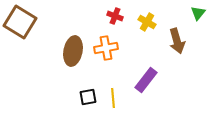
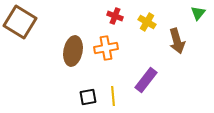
yellow line: moved 2 px up
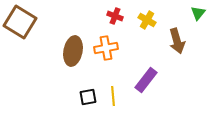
yellow cross: moved 2 px up
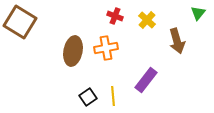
yellow cross: rotated 12 degrees clockwise
black square: rotated 24 degrees counterclockwise
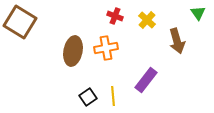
green triangle: rotated 14 degrees counterclockwise
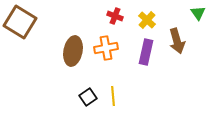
purple rectangle: moved 28 px up; rotated 25 degrees counterclockwise
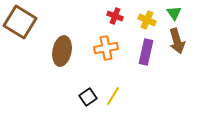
green triangle: moved 24 px left
yellow cross: rotated 18 degrees counterclockwise
brown ellipse: moved 11 px left
yellow line: rotated 36 degrees clockwise
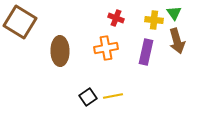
red cross: moved 1 px right, 2 px down
yellow cross: moved 7 px right; rotated 18 degrees counterclockwise
brown ellipse: moved 2 px left; rotated 12 degrees counterclockwise
yellow line: rotated 48 degrees clockwise
